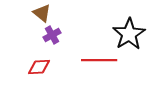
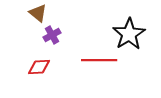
brown triangle: moved 4 px left
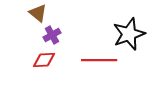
black star: rotated 12 degrees clockwise
red diamond: moved 5 px right, 7 px up
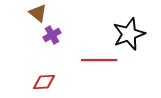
red diamond: moved 22 px down
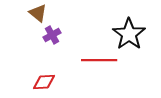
black star: rotated 16 degrees counterclockwise
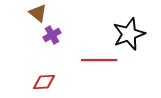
black star: rotated 16 degrees clockwise
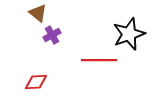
red diamond: moved 8 px left
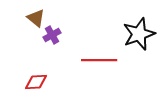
brown triangle: moved 2 px left, 5 px down
black star: moved 10 px right
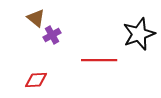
red diamond: moved 2 px up
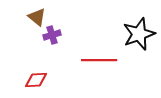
brown triangle: moved 1 px right, 1 px up
purple cross: rotated 12 degrees clockwise
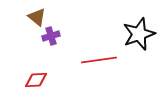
purple cross: moved 1 px left, 1 px down
red line: rotated 8 degrees counterclockwise
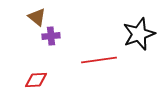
purple cross: rotated 12 degrees clockwise
